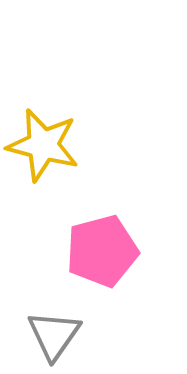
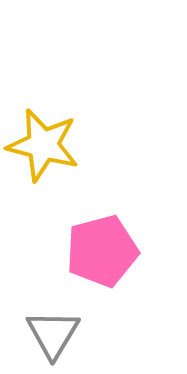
gray triangle: moved 1 px left, 1 px up; rotated 4 degrees counterclockwise
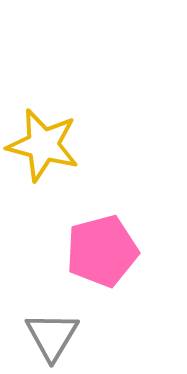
gray triangle: moved 1 px left, 2 px down
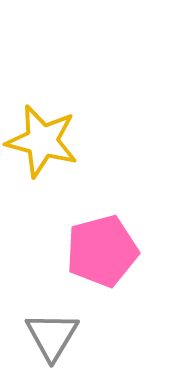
yellow star: moved 1 px left, 4 px up
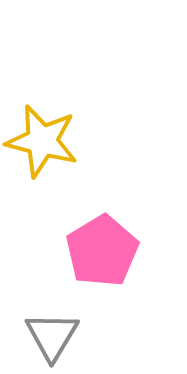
pink pentagon: rotated 16 degrees counterclockwise
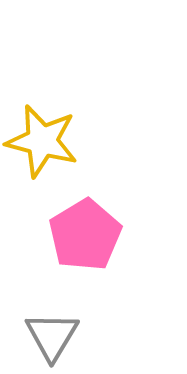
pink pentagon: moved 17 px left, 16 px up
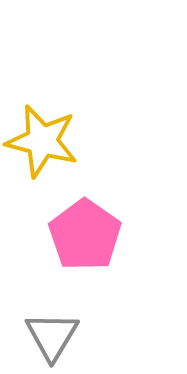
pink pentagon: rotated 6 degrees counterclockwise
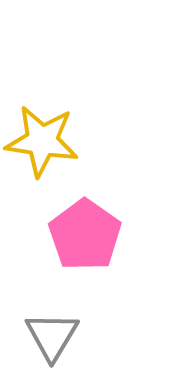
yellow star: rotated 6 degrees counterclockwise
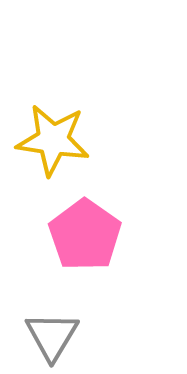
yellow star: moved 11 px right, 1 px up
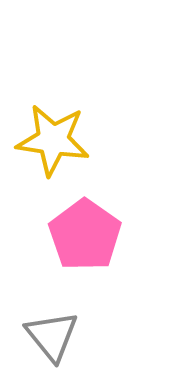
gray triangle: rotated 10 degrees counterclockwise
